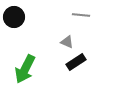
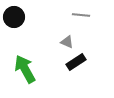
green arrow: rotated 124 degrees clockwise
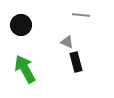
black circle: moved 7 px right, 8 px down
black rectangle: rotated 72 degrees counterclockwise
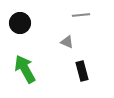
gray line: rotated 12 degrees counterclockwise
black circle: moved 1 px left, 2 px up
black rectangle: moved 6 px right, 9 px down
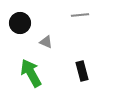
gray line: moved 1 px left
gray triangle: moved 21 px left
green arrow: moved 6 px right, 4 px down
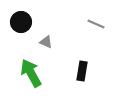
gray line: moved 16 px right, 9 px down; rotated 30 degrees clockwise
black circle: moved 1 px right, 1 px up
black rectangle: rotated 24 degrees clockwise
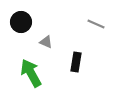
black rectangle: moved 6 px left, 9 px up
